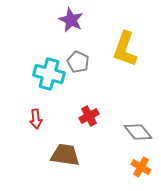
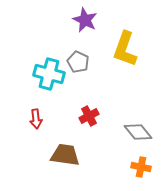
purple star: moved 14 px right
orange cross: rotated 18 degrees counterclockwise
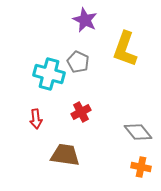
red cross: moved 8 px left, 4 px up
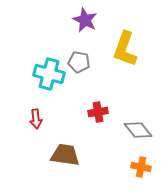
gray pentagon: moved 1 px right; rotated 15 degrees counterclockwise
red cross: moved 17 px right; rotated 18 degrees clockwise
gray diamond: moved 2 px up
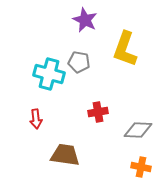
gray diamond: rotated 48 degrees counterclockwise
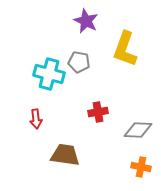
purple star: moved 1 px right, 1 px down
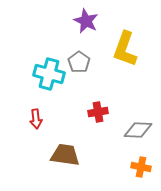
gray pentagon: rotated 25 degrees clockwise
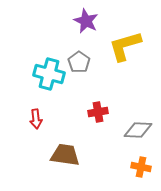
yellow L-shape: moved 3 px up; rotated 54 degrees clockwise
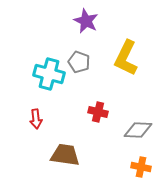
yellow L-shape: moved 1 px right, 12 px down; rotated 48 degrees counterclockwise
gray pentagon: rotated 15 degrees counterclockwise
red cross: rotated 24 degrees clockwise
